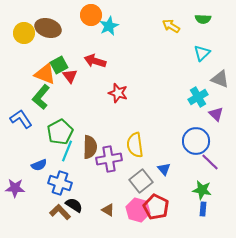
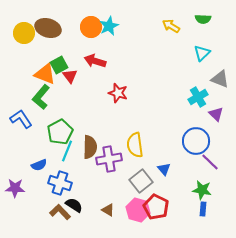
orange circle: moved 12 px down
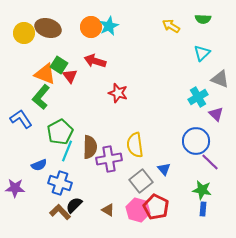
green square: rotated 30 degrees counterclockwise
black semicircle: rotated 78 degrees counterclockwise
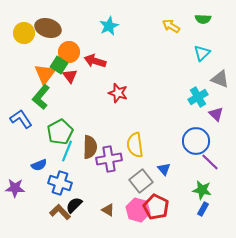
orange circle: moved 22 px left, 25 px down
orange triangle: rotated 45 degrees clockwise
blue rectangle: rotated 24 degrees clockwise
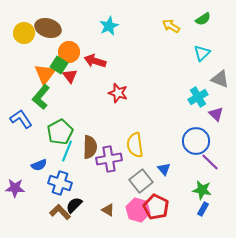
green semicircle: rotated 35 degrees counterclockwise
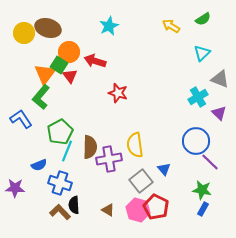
purple triangle: moved 3 px right, 1 px up
black semicircle: rotated 48 degrees counterclockwise
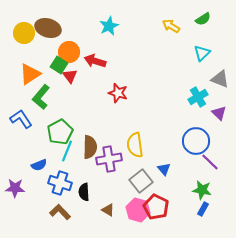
orange triangle: moved 15 px left; rotated 20 degrees clockwise
black semicircle: moved 10 px right, 13 px up
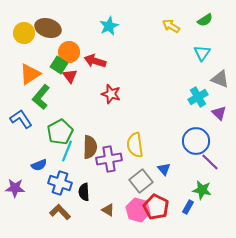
green semicircle: moved 2 px right, 1 px down
cyan triangle: rotated 12 degrees counterclockwise
red star: moved 7 px left, 1 px down
blue rectangle: moved 15 px left, 2 px up
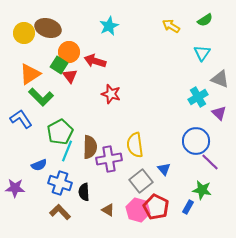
green L-shape: rotated 85 degrees counterclockwise
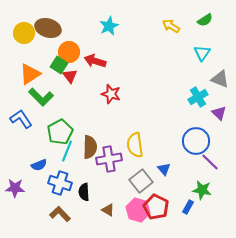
brown L-shape: moved 2 px down
